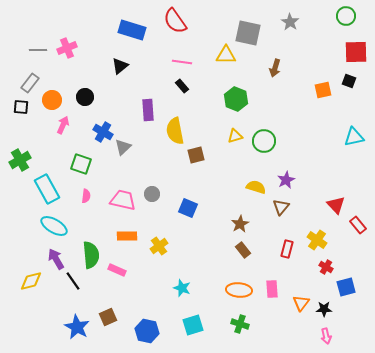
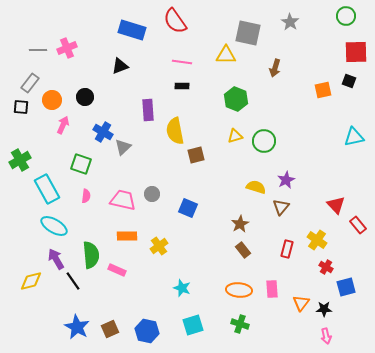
black triangle at (120, 66): rotated 18 degrees clockwise
black rectangle at (182, 86): rotated 48 degrees counterclockwise
brown square at (108, 317): moved 2 px right, 12 px down
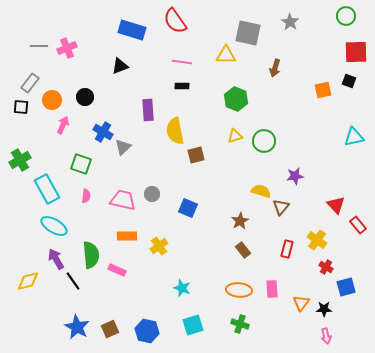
gray line at (38, 50): moved 1 px right, 4 px up
purple star at (286, 180): moved 9 px right, 4 px up; rotated 18 degrees clockwise
yellow semicircle at (256, 187): moved 5 px right, 4 px down
brown star at (240, 224): moved 3 px up
yellow diamond at (31, 281): moved 3 px left
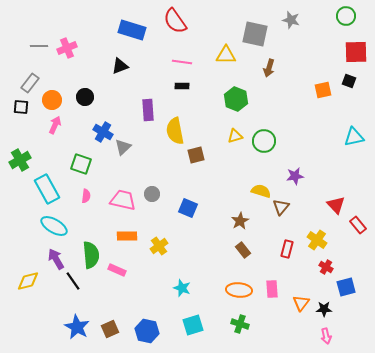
gray star at (290, 22): moved 1 px right, 2 px up; rotated 18 degrees counterclockwise
gray square at (248, 33): moved 7 px right, 1 px down
brown arrow at (275, 68): moved 6 px left
pink arrow at (63, 125): moved 8 px left
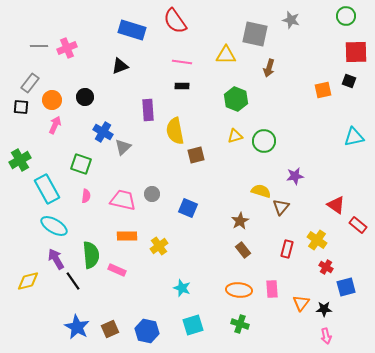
red triangle at (336, 205): rotated 12 degrees counterclockwise
red rectangle at (358, 225): rotated 12 degrees counterclockwise
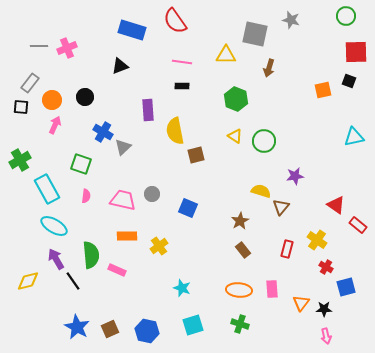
yellow triangle at (235, 136): rotated 49 degrees clockwise
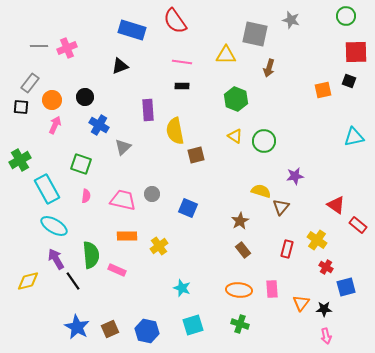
blue cross at (103, 132): moved 4 px left, 7 px up
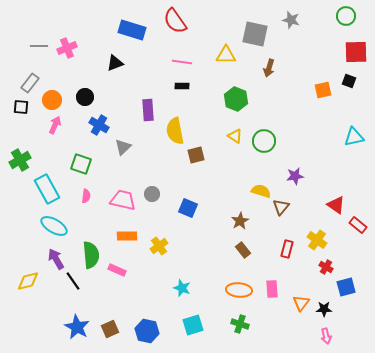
black triangle at (120, 66): moved 5 px left, 3 px up
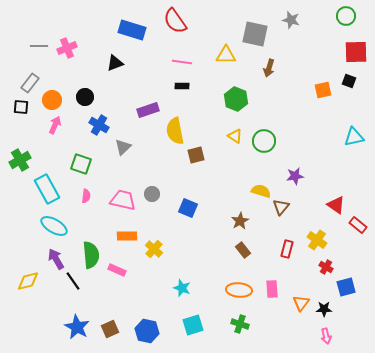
purple rectangle at (148, 110): rotated 75 degrees clockwise
yellow cross at (159, 246): moved 5 px left, 3 px down; rotated 12 degrees counterclockwise
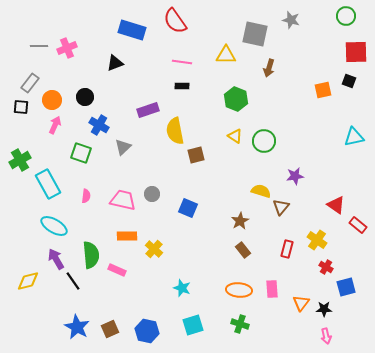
green square at (81, 164): moved 11 px up
cyan rectangle at (47, 189): moved 1 px right, 5 px up
